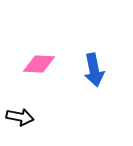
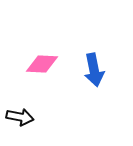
pink diamond: moved 3 px right
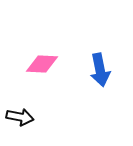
blue arrow: moved 6 px right
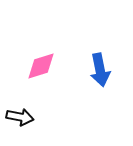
pink diamond: moved 1 px left, 2 px down; rotated 20 degrees counterclockwise
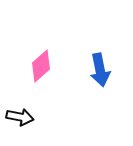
pink diamond: rotated 24 degrees counterclockwise
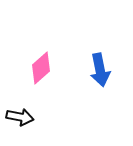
pink diamond: moved 2 px down
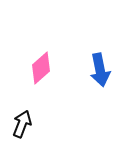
black arrow: moved 2 px right, 7 px down; rotated 80 degrees counterclockwise
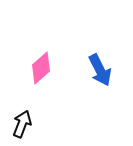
blue arrow: rotated 16 degrees counterclockwise
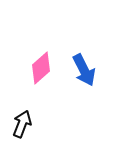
blue arrow: moved 16 px left
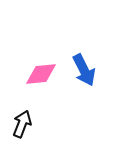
pink diamond: moved 6 px down; rotated 36 degrees clockwise
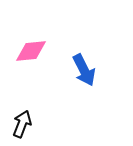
pink diamond: moved 10 px left, 23 px up
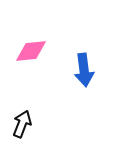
blue arrow: rotated 20 degrees clockwise
